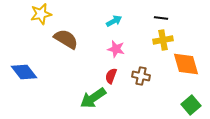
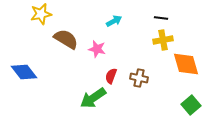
pink star: moved 19 px left
brown cross: moved 2 px left, 2 px down
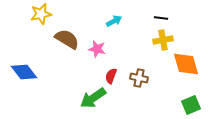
brown semicircle: moved 1 px right
green square: rotated 18 degrees clockwise
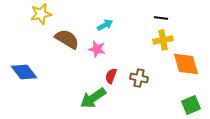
cyan arrow: moved 9 px left, 4 px down
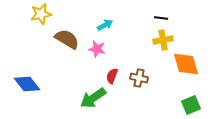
blue diamond: moved 3 px right, 12 px down
red semicircle: moved 1 px right
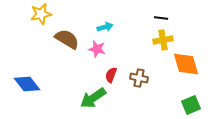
cyan arrow: moved 2 px down; rotated 14 degrees clockwise
red semicircle: moved 1 px left, 1 px up
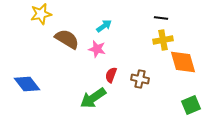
cyan arrow: moved 1 px left, 1 px up; rotated 21 degrees counterclockwise
orange diamond: moved 3 px left, 2 px up
brown cross: moved 1 px right, 1 px down
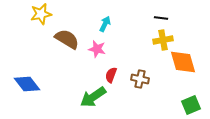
cyan arrow: moved 1 px right, 2 px up; rotated 28 degrees counterclockwise
green arrow: moved 1 px up
